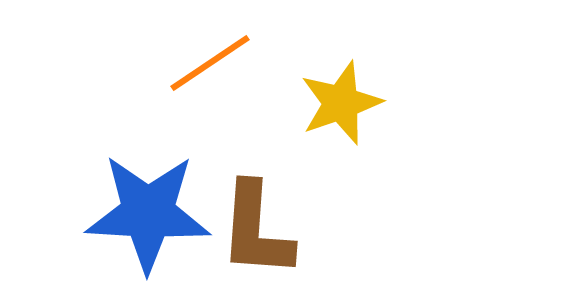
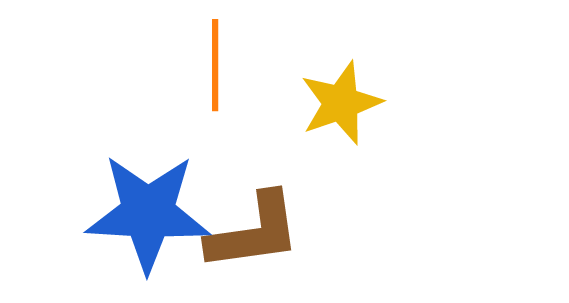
orange line: moved 5 px right, 2 px down; rotated 56 degrees counterclockwise
brown L-shape: moved 2 px left, 2 px down; rotated 102 degrees counterclockwise
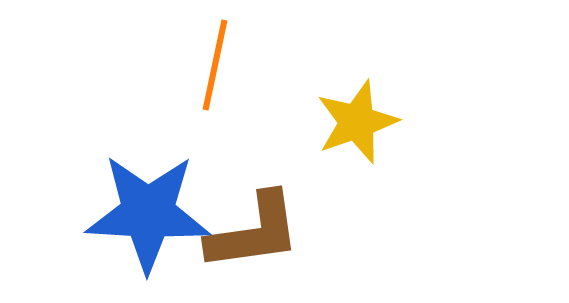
orange line: rotated 12 degrees clockwise
yellow star: moved 16 px right, 19 px down
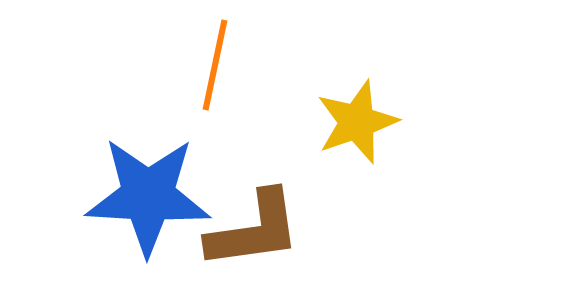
blue star: moved 17 px up
brown L-shape: moved 2 px up
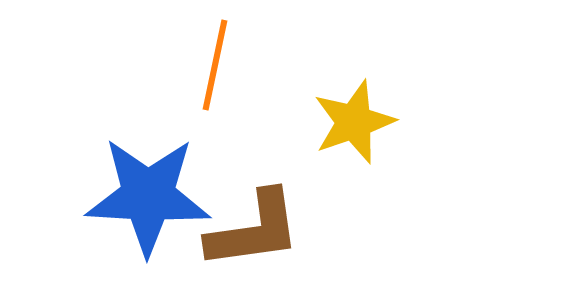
yellow star: moved 3 px left
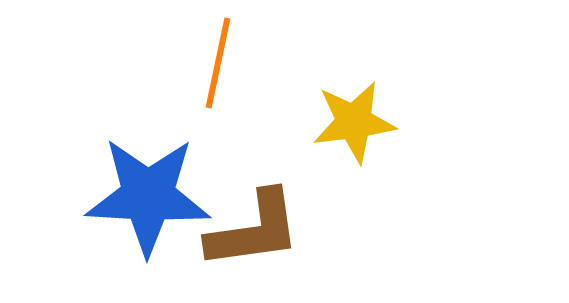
orange line: moved 3 px right, 2 px up
yellow star: rotated 12 degrees clockwise
